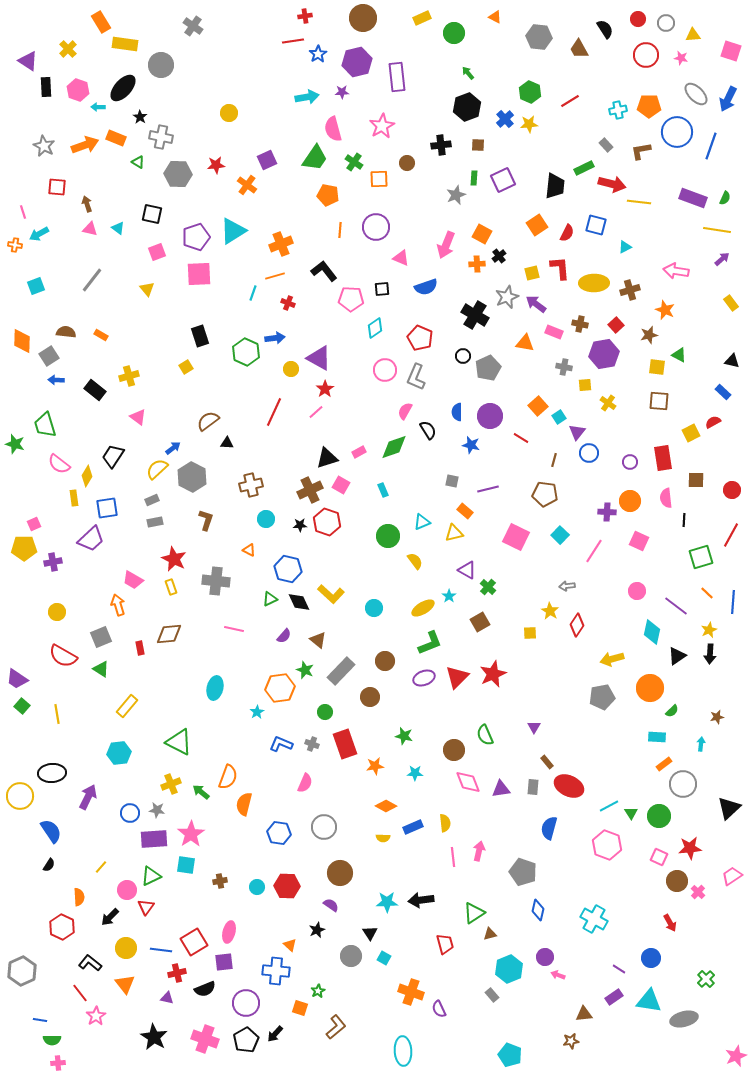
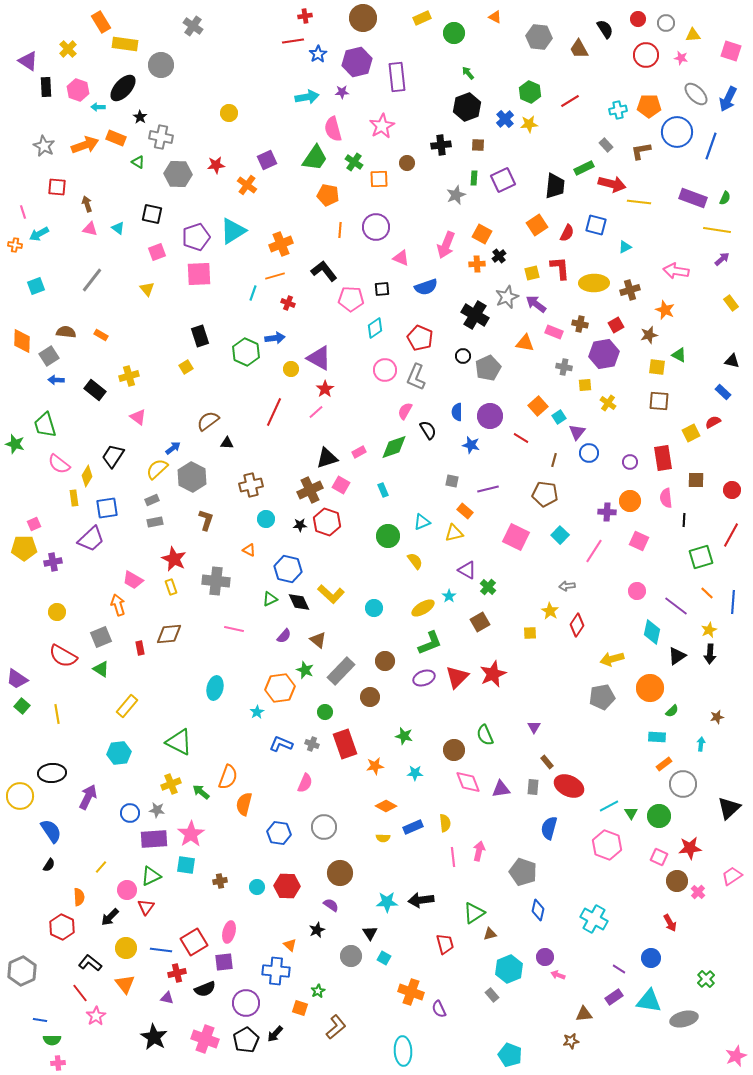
red square at (616, 325): rotated 14 degrees clockwise
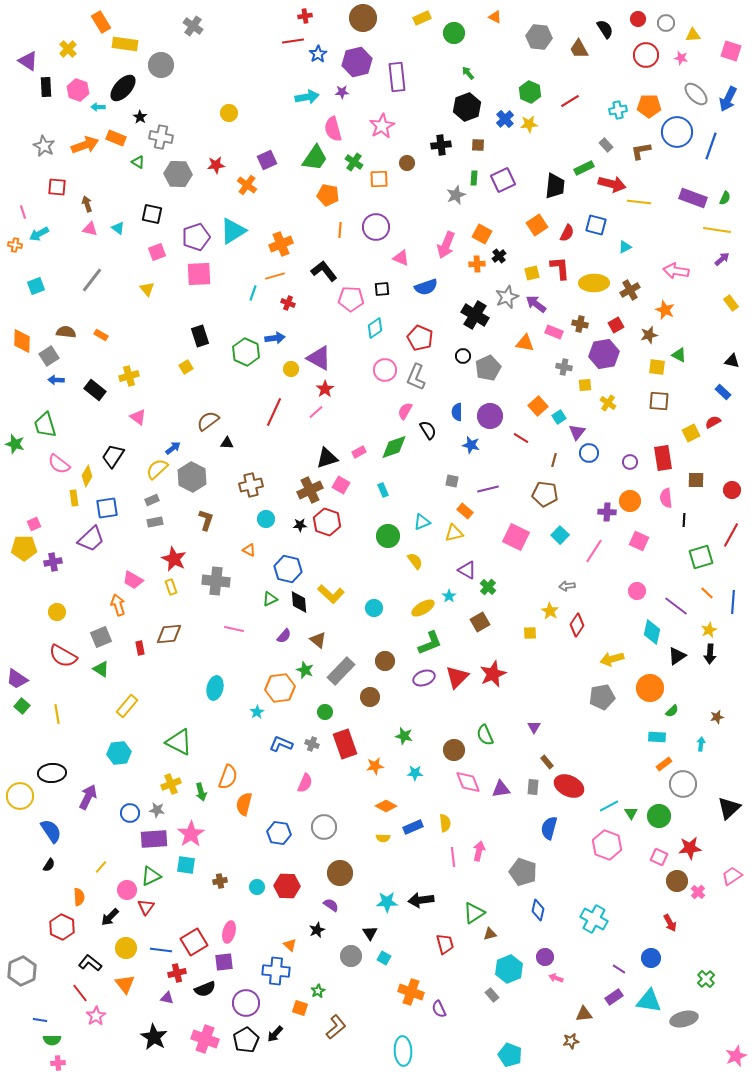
brown cross at (630, 290): rotated 12 degrees counterclockwise
black diamond at (299, 602): rotated 20 degrees clockwise
green arrow at (201, 792): rotated 144 degrees counterclockwise
pink arrow at (558, 975): moved 2 px left, 3 px down
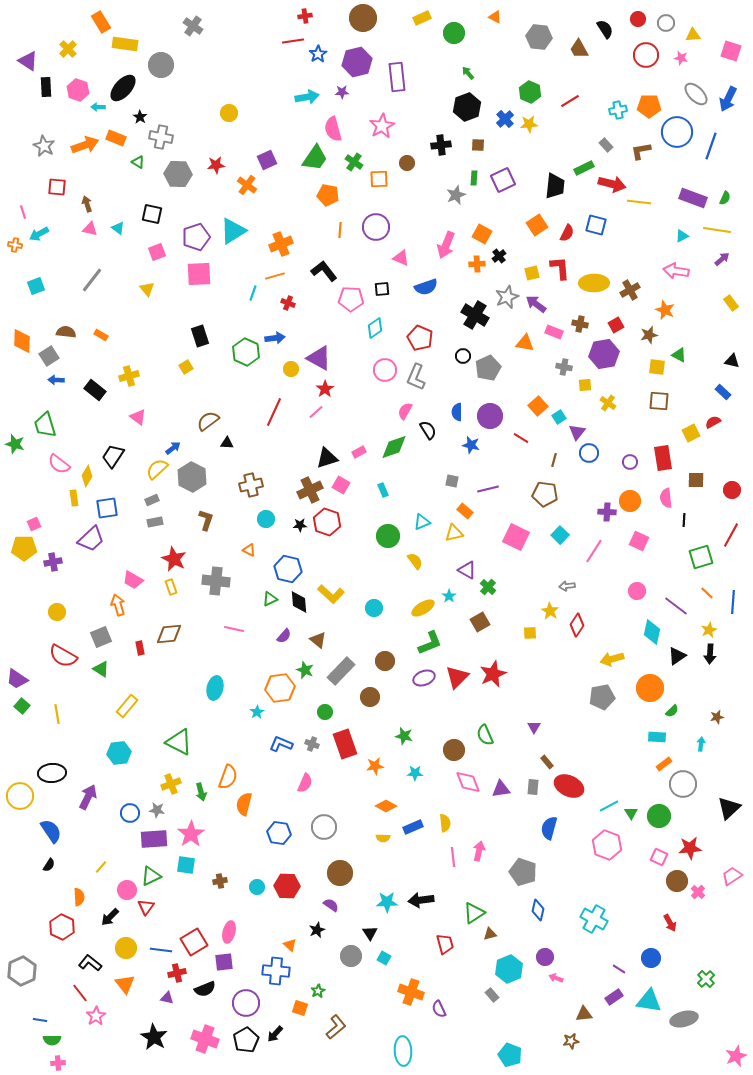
cyan triangle at (625, 247): moved 57 px right, 11 px up
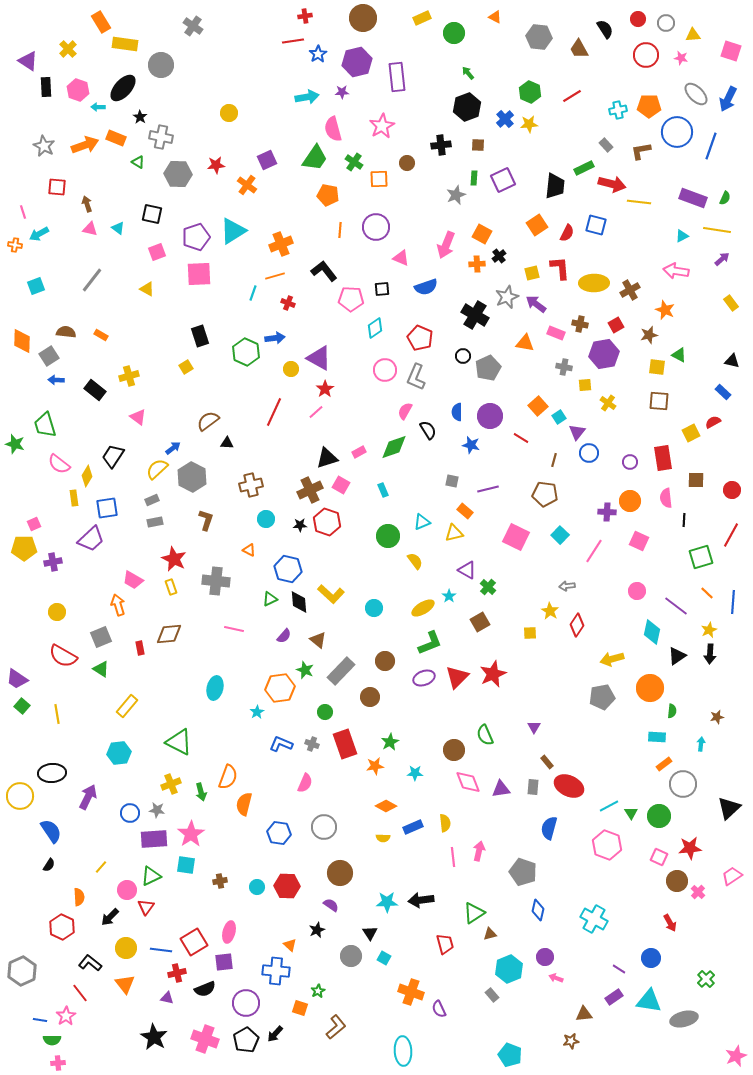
red line at (570, 101): moved 2 px right, 5 px up
yellow triangle at (147, 289): rotated 21 degrees counterclockwise
pink rectangle at (554, 332): moved 2 px right, 1 px down
green semicircle at (672, 711): rotated 40 degrees counterclockwise
green star at (404, 736): moved 14 px left, 6 px down; rotated 30 degrees clockwise
pink star at (96, 1016): moved 30 px left
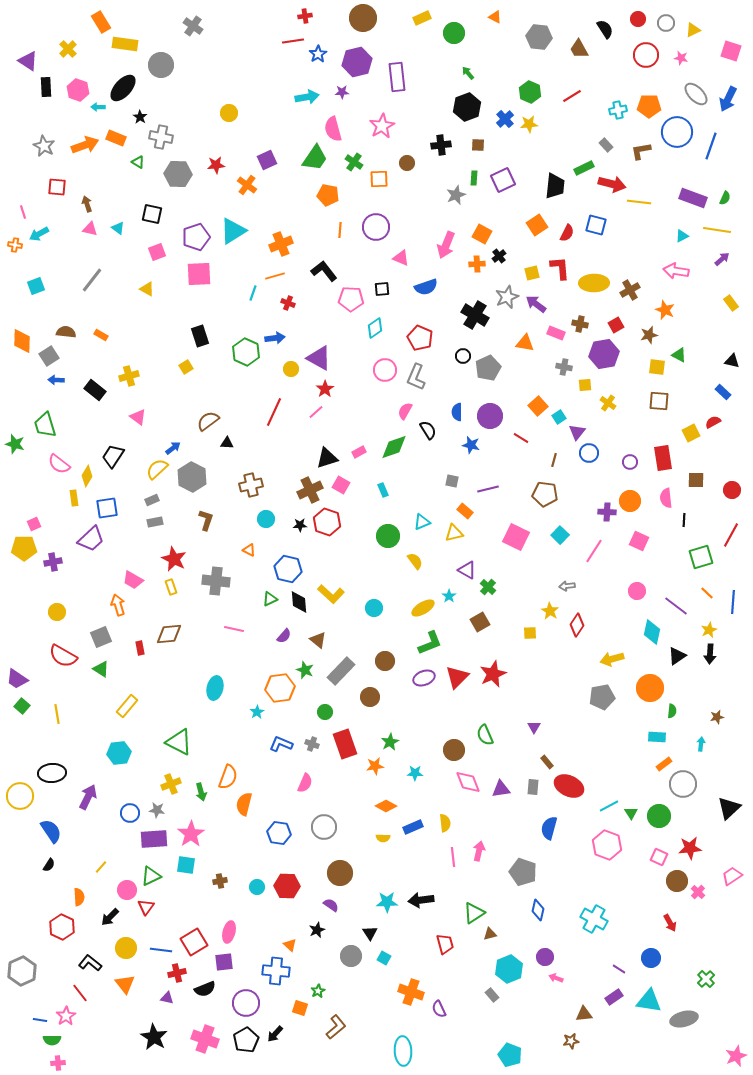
yellow triangle at (693, 35): moved 5 px up; rotated 21 degrees counterclockwise
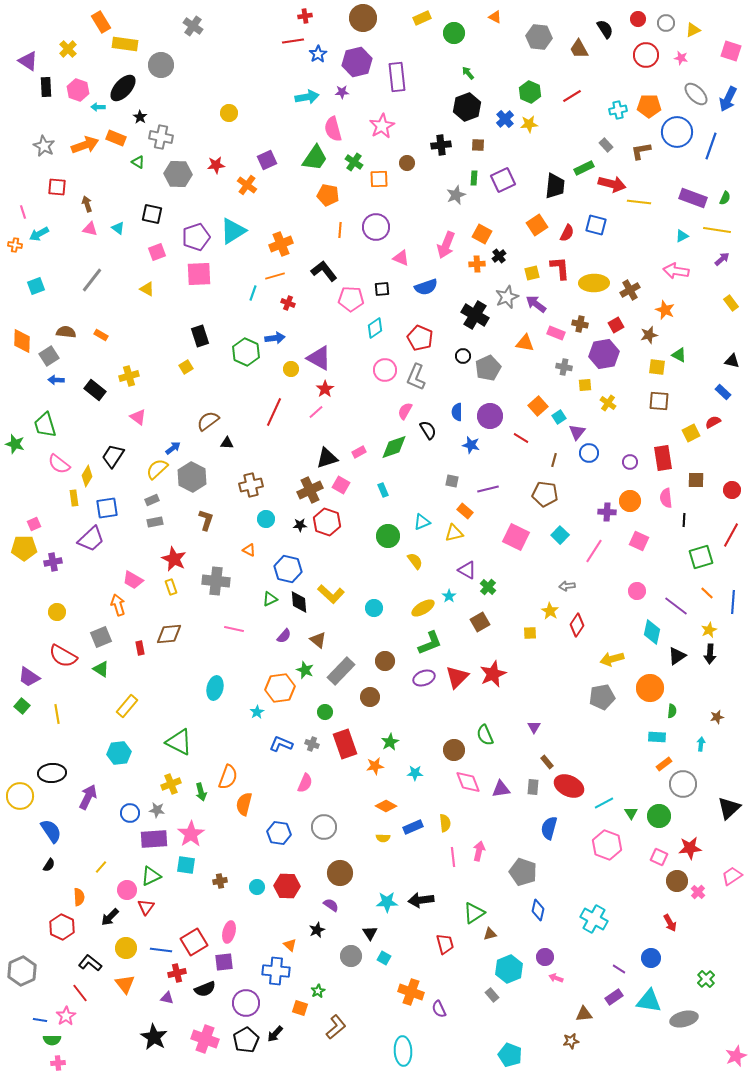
purple trapezoid at (17, 679): moved 12 px right, 2 px up
cyan line at (609, 806): moved 5 px left, 3 px up
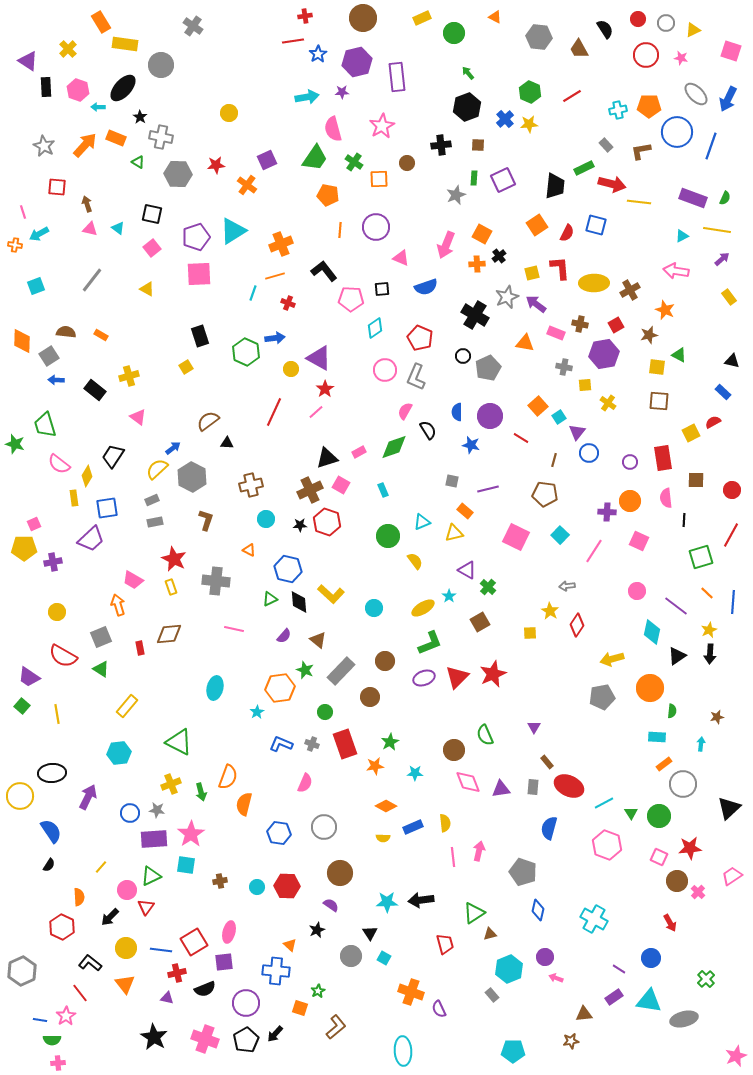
orange arrow at (85, 145): rotated 28 degrees counterclockwise
pink square at (157, 252): moved 5 px left, 4 px up; rotated 18 degrees counterclockwise
yellow rectangle at (731, 303): moved 2 px left, 6 px up
cyan pentagon at (510, 1055): moved 3 px right, 4 px up; rotated 20 degrees counterclockwise
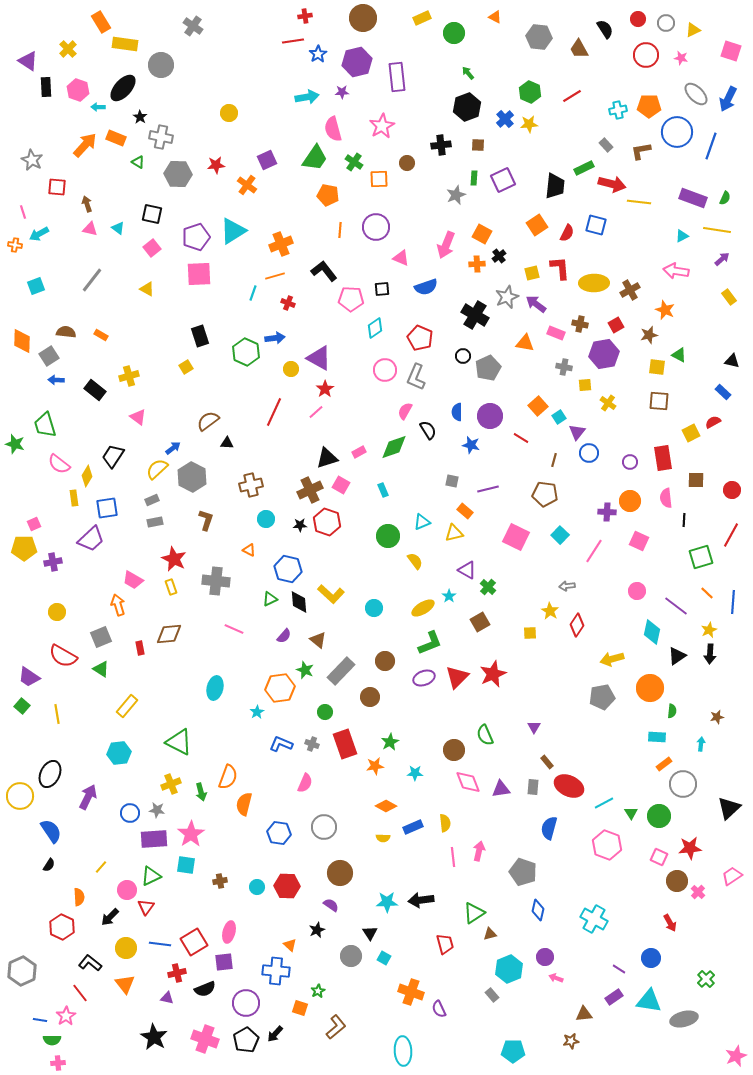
gray star at (44, 146): moved 12 px left, 14 px down
pink line at (234, 629): rotated 12 degrees clockwise
black ellipse at (52, 773): moved 2 px left, 1 px down; rotated 60 degrees counterclockwise
blue line at (161, 950): moved 1 px left, 6 px up
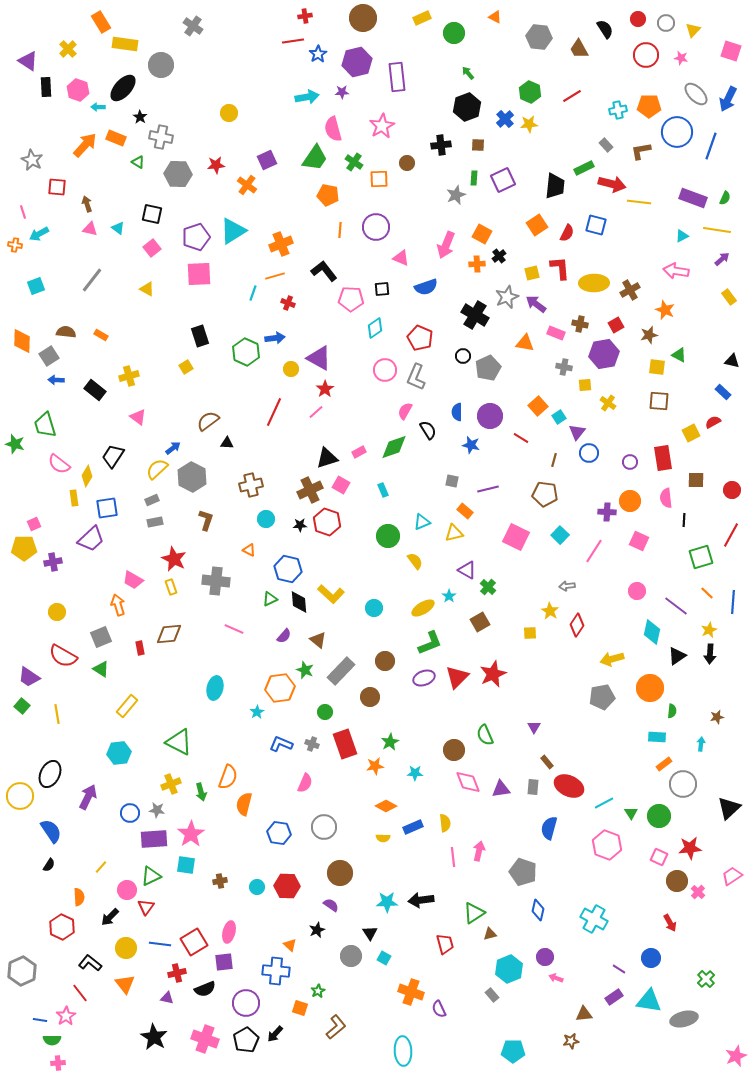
yellow triangle at (693, 30): rotated 21 degrees counterclockwise
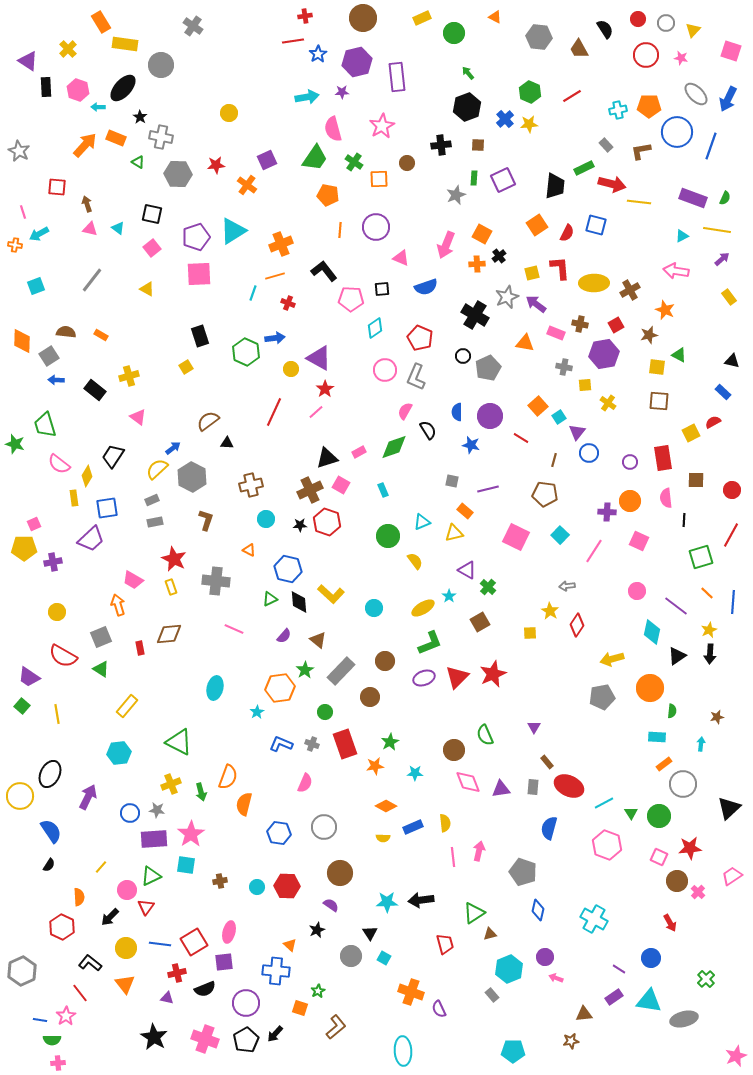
gray star at (32, 160): moved 13 px left, 9 px up
green star at (305, 670): rotated 18 degrees clockwise
